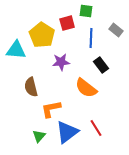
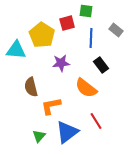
purple star: moved 1 px down
orange L-shape: moved 3 px up
red line: moved 7 px up
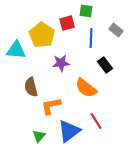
black rectangle: moved 4 px right
blue triangle: moved 2 px right, 1 px up
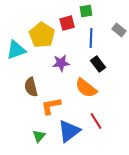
green square: rotated 16 degrees counterclockwise
gray rectangle: moved 3 px right
cyan triangle: rotated 25 degrees counterclockwise
black rectangle: moved 7 px left, 1 px up
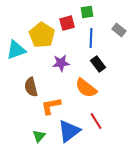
green square: moved 1 px right, 1 px down
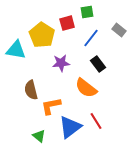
blue line: rotated 36 degrees clockwise
cyan triangle: rotated 30 degrees clockwise
brown semicircle: moved 3 px down
blue triangle: moved 1 px right, 4 px up
green triangle: rotated 32 degrees counterclockwise
